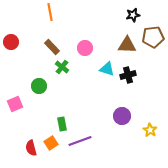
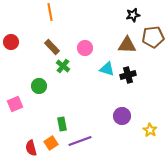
green cross: moved 1 px right, 1 px up
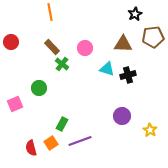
black star: moved 2 px right, 1 px up; rotated 16 degrees counterclockwise
brown triangle: moved 4 px left, 1 px up
green cross: moved 1 px left, 2 px up
green circle: moved 2 px down
green rectangle: rotated 40 degrees clockwise
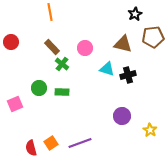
brown triangle: rotated 12 degrees clockwise
green rectangle: moved 32 px up; rotated 64 degrees clockwise
purple line: moved 2 px down
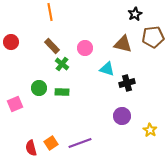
brown rectangle: moved 1 px up
black cross: moved 1 px left, 8 px down
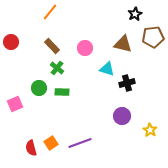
orange line: rotated 48 degrees clockwise
green cross: moved 5 px left, 4 px down
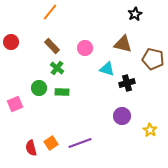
brown pentagon: moved 22 px down; rotated 20 degrees clockwise
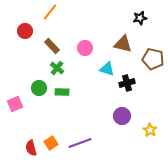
black star: moved 5 px right, 4 px down; rotated 16 degrees clockwise
red circle: moved 14 px right, 11 px up
